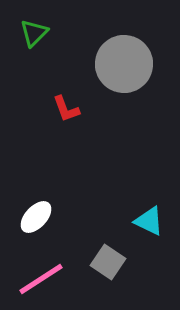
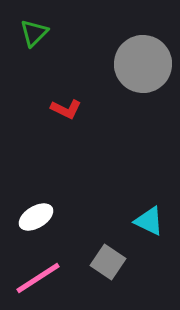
gray circle: moved 19 px right
red L-shape: rotated 44 degrees counterclockwise
white ellipse: rotated 16 degrees clockwise
pink line: moved 3 px left, 1 px up
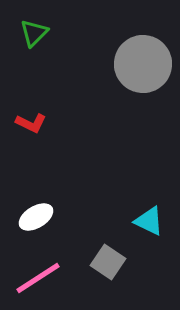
red L-shape: moved 35 px left, 14 px down
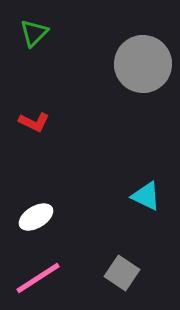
red L-shape: moved 3 px right, 1 px up
cyan triangle: moved 3 px left, 25 px up
gray square: moved 14 px right, 11 px down
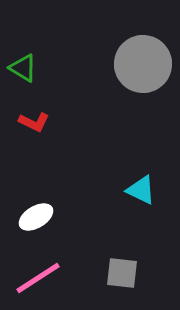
green triangle: moved 11 px left, 35 px down; rotated 44 degrees counterclockwise
cyan triangle: moved 5 px left, 6 px up
gray square: rotated 28 degrees counterclockwise
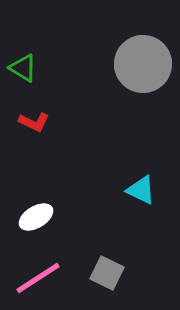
gray square: moved 15 px left; rotated 20 degrees clockwise
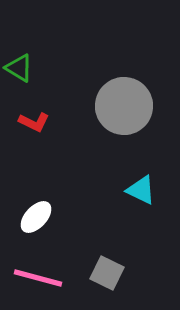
gray circle: moved 19 px left, 42 px down
green triangle: moved 4 px left
white ellipse: rotated 16 degrees counterclockwise
pink line: rotated 48 degrees clockwise
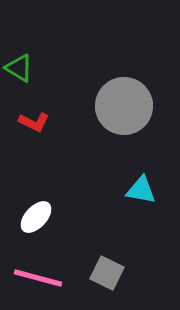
cyan triangle: rotated 16 degrees counterclockwise
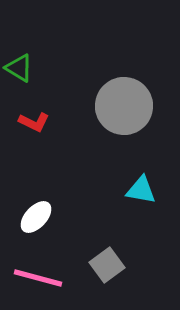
gray square: moved 8 px up; rotated 28 degrees clockwise
